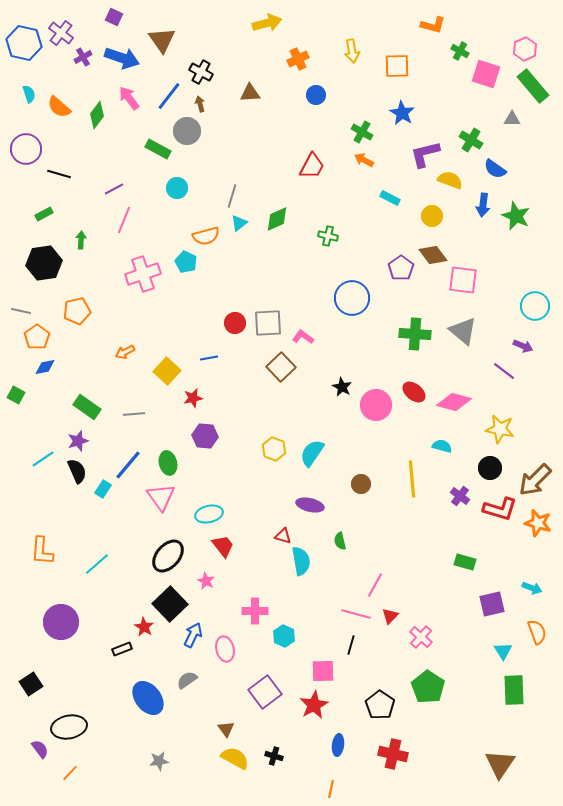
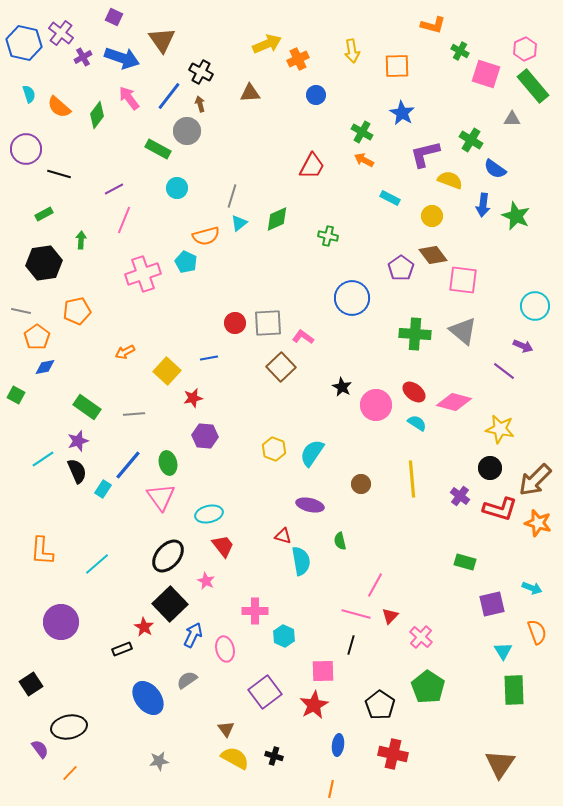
yellow arrow at (267, 23): moved 21 px down; rotated 8 degrees counterclockwise
cyan semicircle at (442, 446): moved 25 px left, 23 px up; rotated 18 degrees clockwise
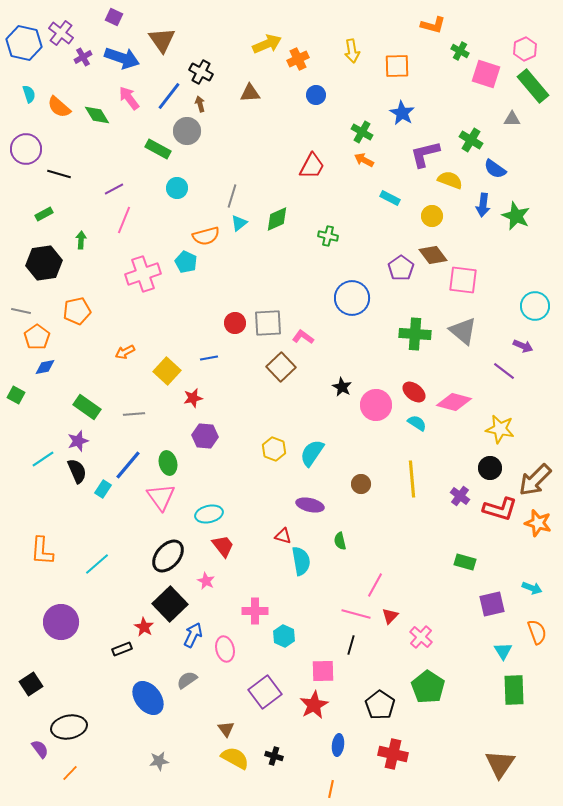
green diamond at (97, 115): rotated 68 degrees counterclockwise
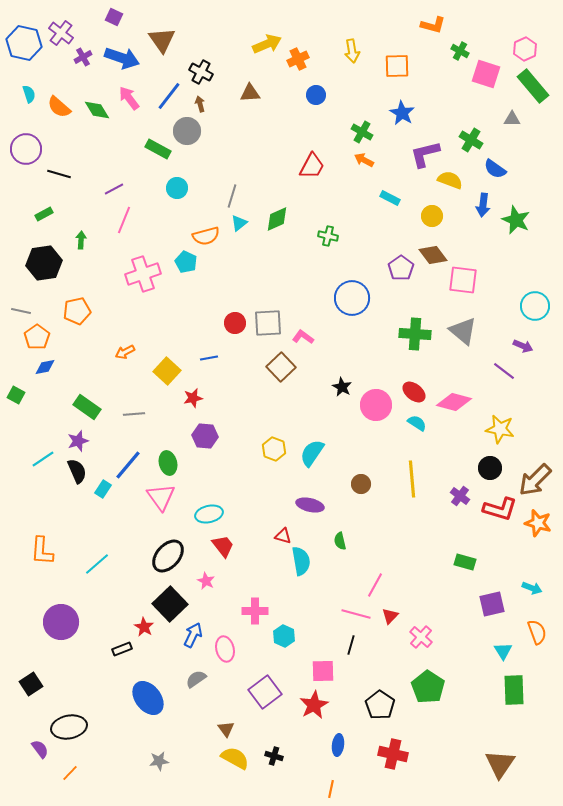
green diamond at (97, 115): moved 5 px up
green star at (516, 216): moved 4 px down
gray semicircle at (187, 680): moved 9 px right, 1 px up
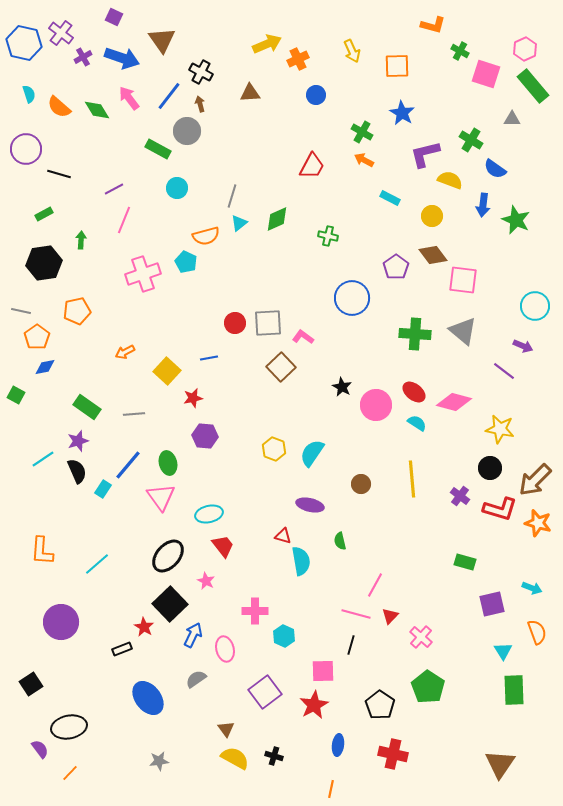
yellow arrow at (352, 51): rotated 15 degrees counterclockwise
purple pentagon at (401, 268): moved 5 px left, 1 px up
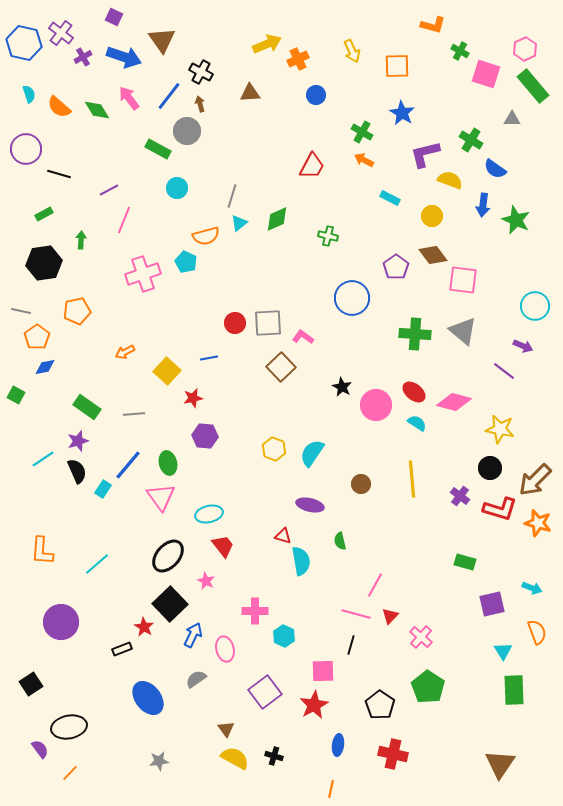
blue arrow at (122, 58): moved 2 px right, 1 px up
purple line at (114, 189): moved 5 px left, 1 px down
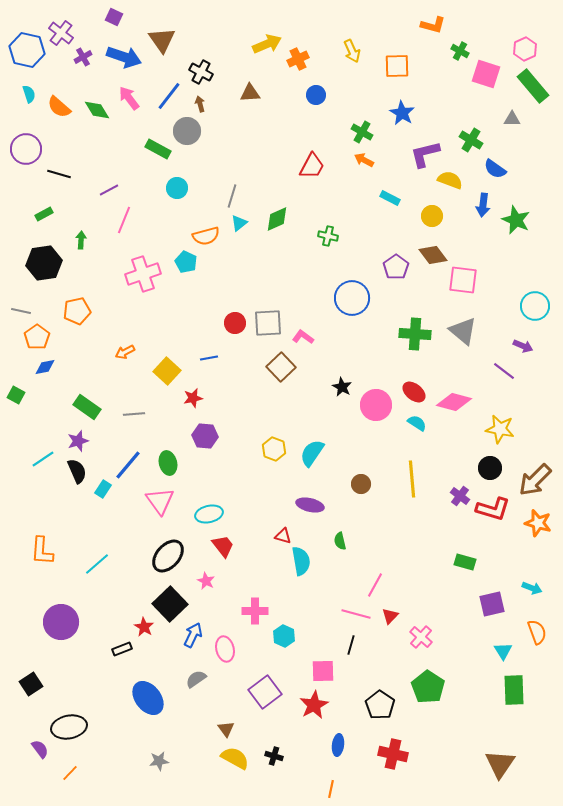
blue hexagon at (24, 43): moved 3 px right, 7 px down
pink triangle at (161, 497): moved 1 px left, 4 px down
red L-shape at (500, 509): moved 7 px left
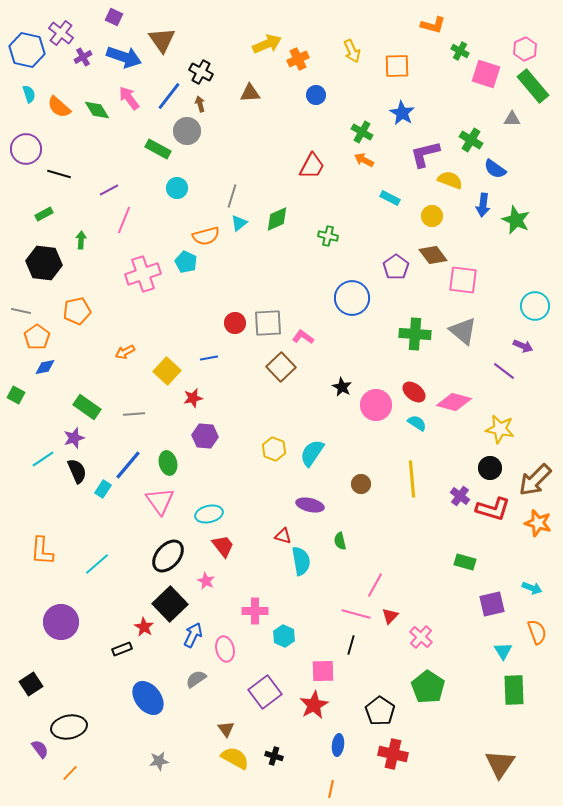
black hexagon at (44, 263): rotated 16 degrees clockwise
purple star at (78, 441): moved 4 px left, 3 px up
black pentagon at (380, 705): moved 6 px down
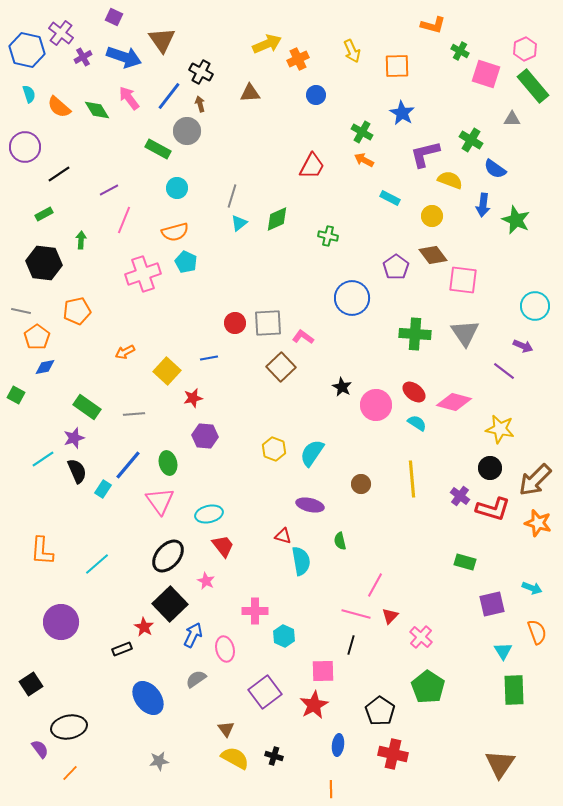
purple circle at (26, 149): moved 1 px left, 2 px up
black line at (59, 174): rotated 50 degrees counterclockwise
orange semicircle at (206, 236): moved 31 px left, 4 px up
gray triangle at (463, 331): moved 2 px right, 2 px down; rotated 16 degrees clockwise
orange line at (331, 789): rotated 12 degrees counterclockwise
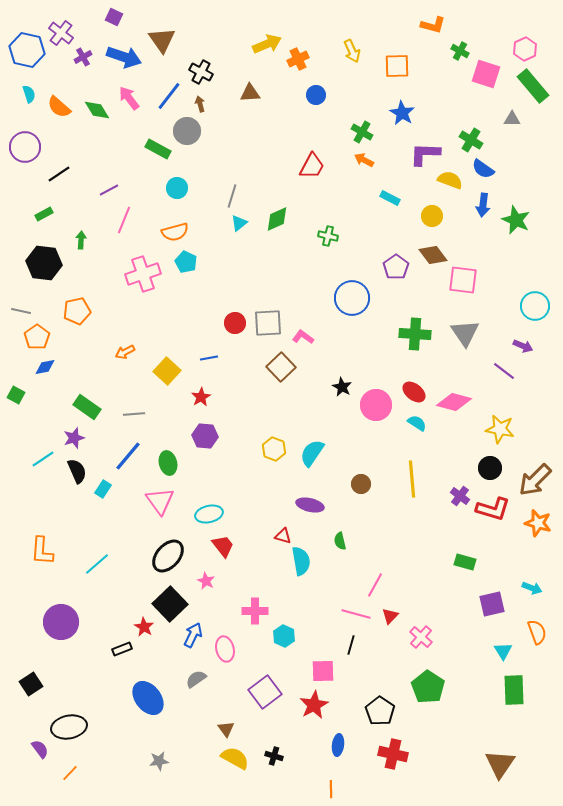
purple L-shape at (425, 154): rotated 16 degrees clockwise
blue semicircle at (495, 169): moved 12 px left
red star at (193, 398): moved 8 px right, 1 px up; rotated 18 degrees counterclockwise
blue line at (128, 465): moved 9 px up
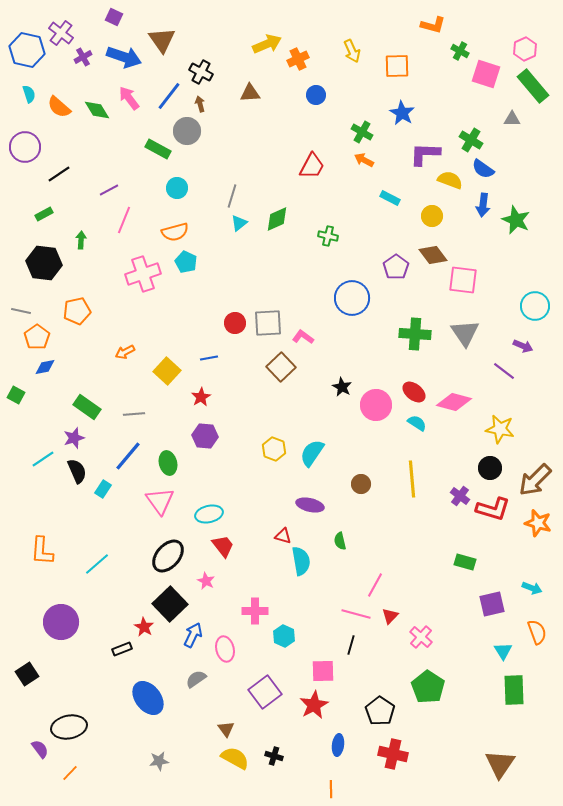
black square at (31, 684): moved 4 px left, 10 px up
